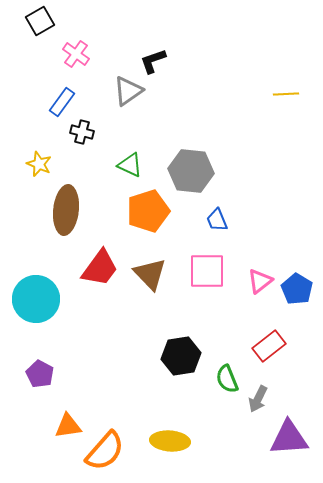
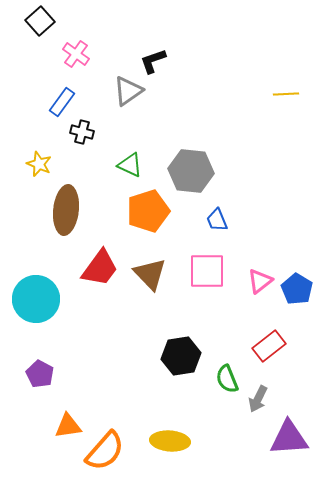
black square: rotated 12 degrees counterclockwise
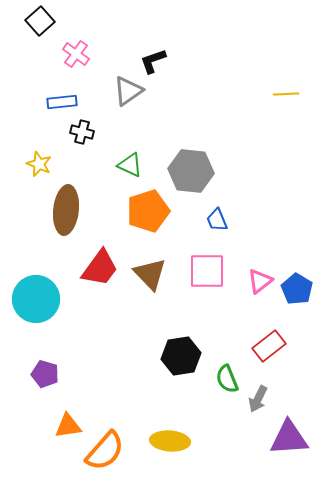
blue rectangle: rotated 48 degrees clockwise
purple pentagon: moved 5 px right; rotated 12 degrees counterclockwise
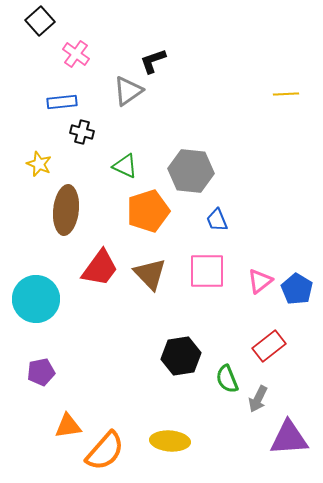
green triangle: moved 5 px left, 1 px down
purple pentagon: moved 4 px left, 2 px up; rotated 28 degrees counterclockwise
